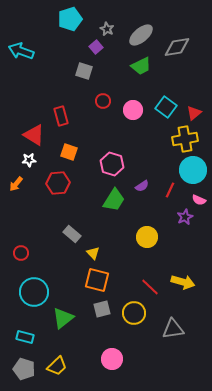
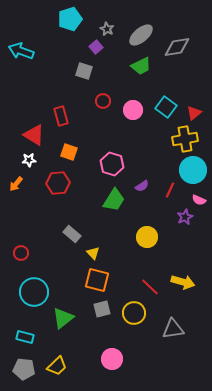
gray pentagon at (24, 369): rotated 10 degrees counterclockwise
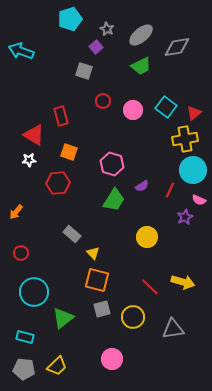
orange arrow at (16, 184): moved 28 px down
yellow circle at (134, 313): moved 1 px left, 4 px down
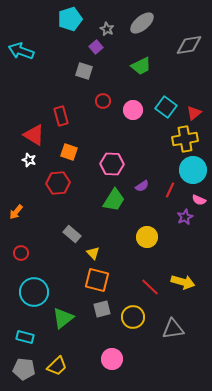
gray ellipse at (141, 35): moved 1 px right, 12 px up
gray diamond at (177, 47): moved 12 px right, 2 px up
white star at (29, 160): rotated 24 degrees clockwise
pink hexagon at (112, 164): rotated 15 degrees counterclockwise
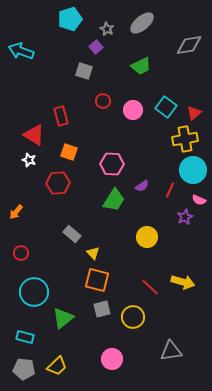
gray triangle at (173, 329): moved 2 px left, 22 px down
